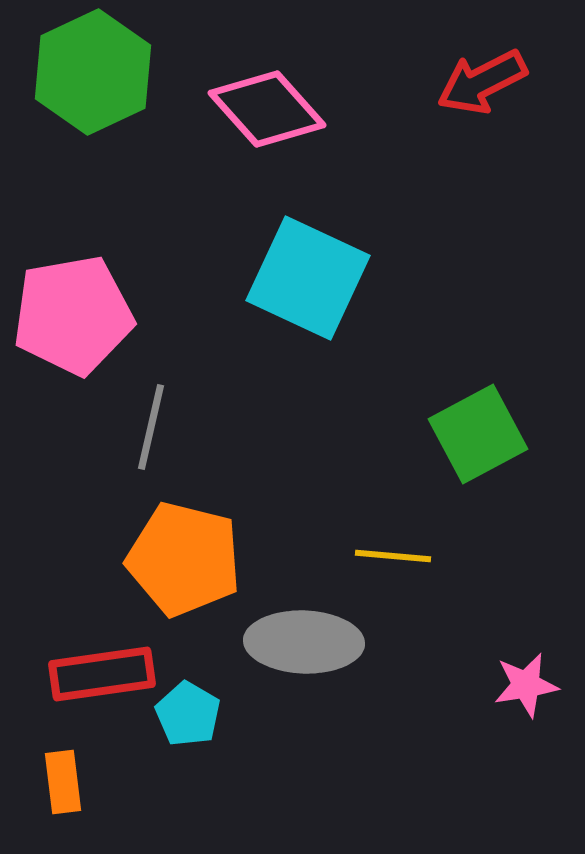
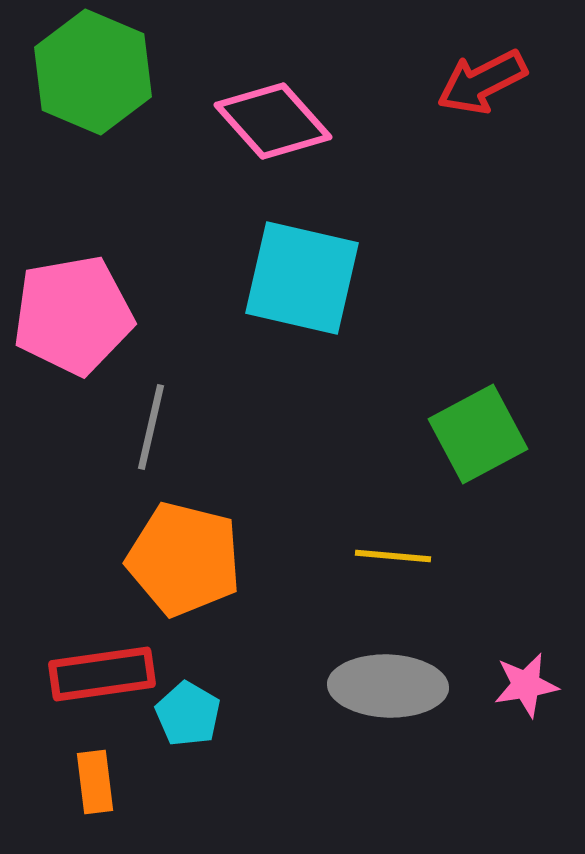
green hexagon: rotated 12 degrees counterclockwise
pink diamond: moved 6 px right, 12 px down
cyan square: moved 6 px left; rotated 12 degrees counterclockwise
gray ellipse: moved 84 px right, 44 px down
orange rectangle: moved 32 px right
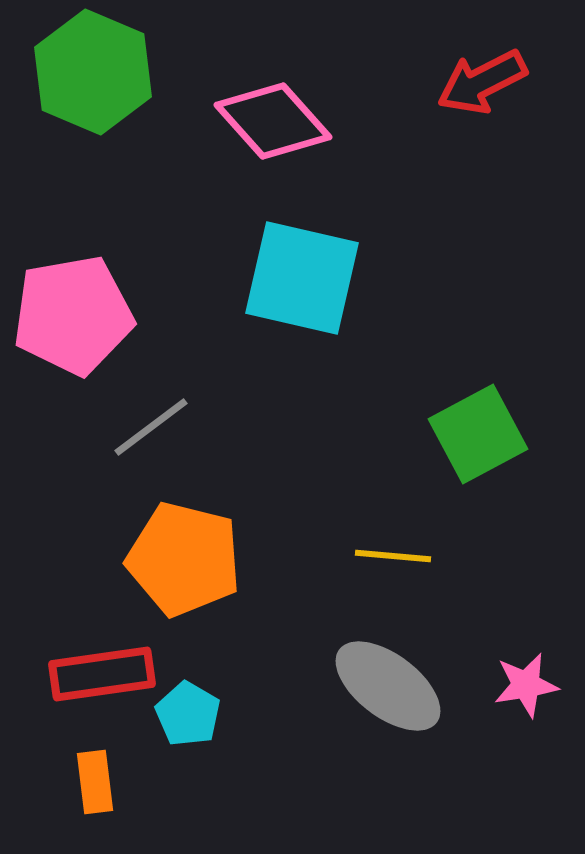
gray line: rotated 40 degrees clockwise
gray ellipse: rotated 35 degrees clockwise
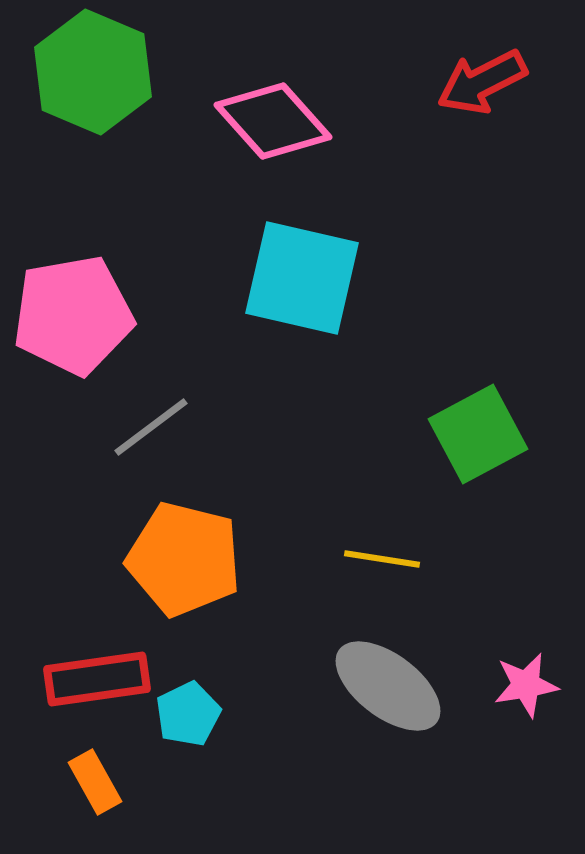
yellow line: moved 11 px left, 3 px down; rotated 4 degrees clockwise
red rectangle: moved 5 px left, 5 px down
cyan pentagon: rotated 16 degrees clockwise
orange rectangle: rotated 22 degrees counterclockwise
